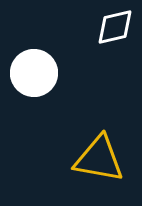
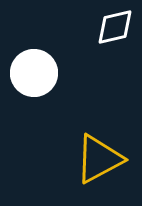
yellow triangle: rotated 38 degrees counterclockwise
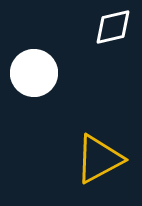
white diamond: moved 2 px left
